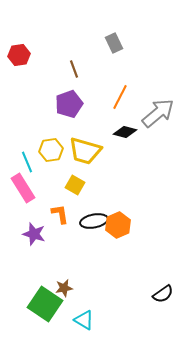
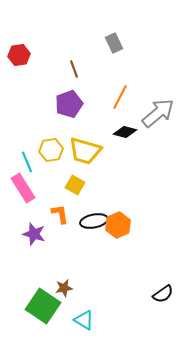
green square: moved 2 px left, 2 px down
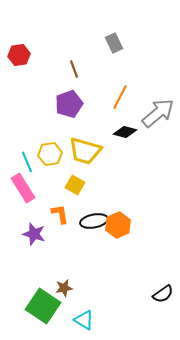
yellow hexagon: moved 1 px left, 4 px down
